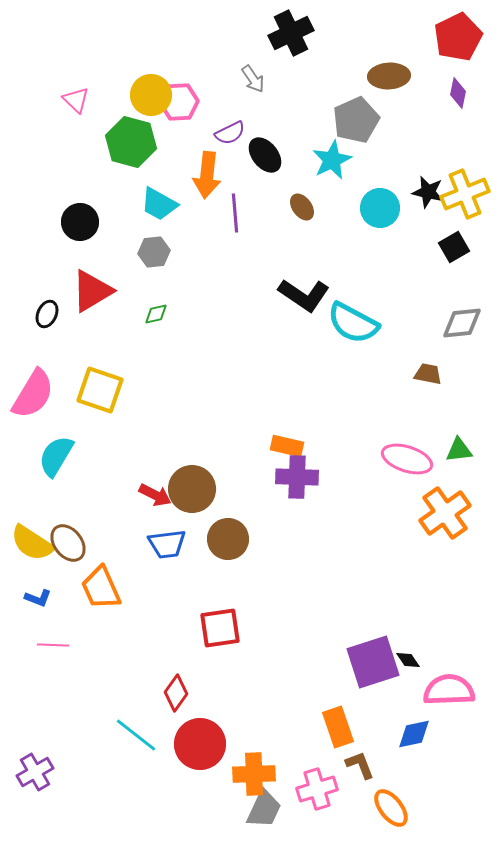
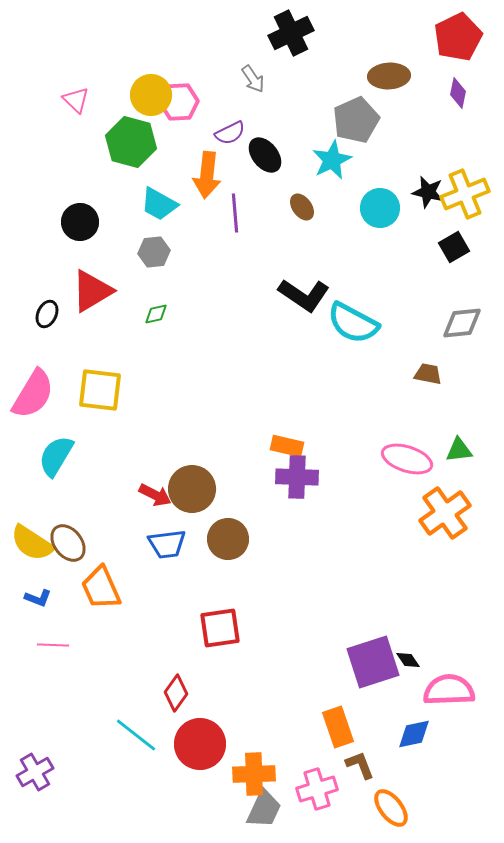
yellow square at (100, 390): rotated 12 degrees counterclockwise
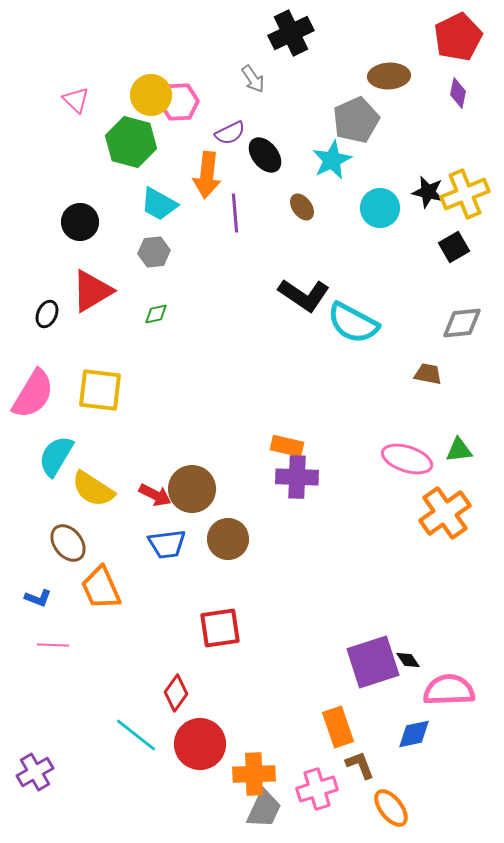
yellow semicircle at (32, 543): moved 61 px right, 54 px up
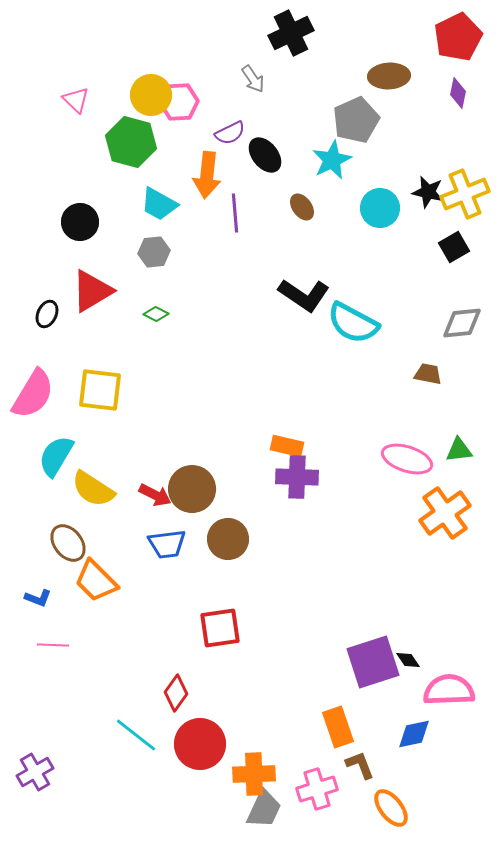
green diamond at (156, 314): rotated 40 degrees clockwise
orange trapezoid at (101, 588): moved 5 px left, 7 px up; rotated 21 degrees counterclockwise
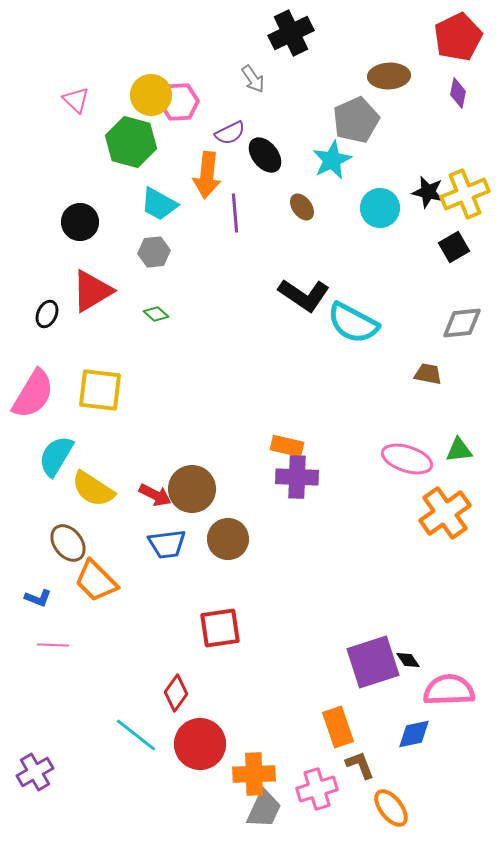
green diamond at (156, 314): rotated 15 degrees clockwise
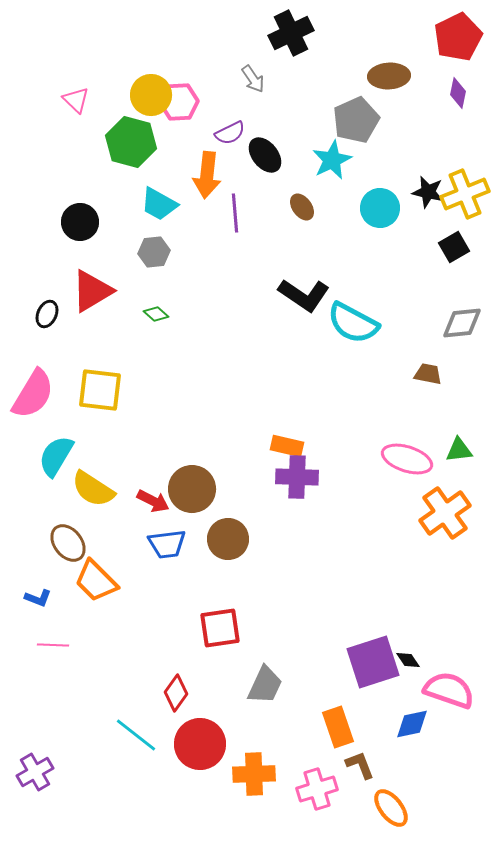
red arrow at (155, 495): moved 2 px left, 6 px down
pink semicircle at (449, 690): rotated 21 degrees clockwise
blue diamond at (414, 734): moved 2 px left, 10 px up
gray trapezoid at (264, 809): moved 1 px right, 124 px up
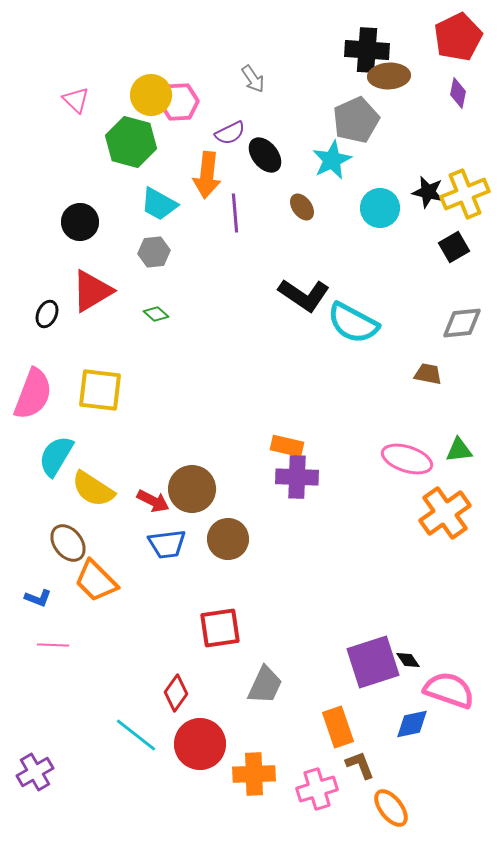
black cross at (291, 33): moved 76 px right, 17 px down; rotated 30 degrees clockwise
pink semicircle at (33, 394): rotated 10 degrees counterclockwise
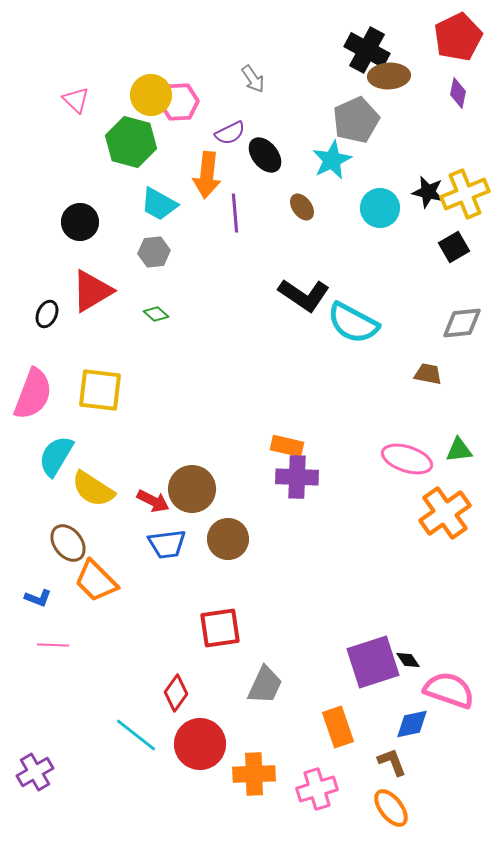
black cross at (367, 50): rotated 24 degrees clockwise
brown L-shape at (360, 765): moved 32 px right, 3 px up
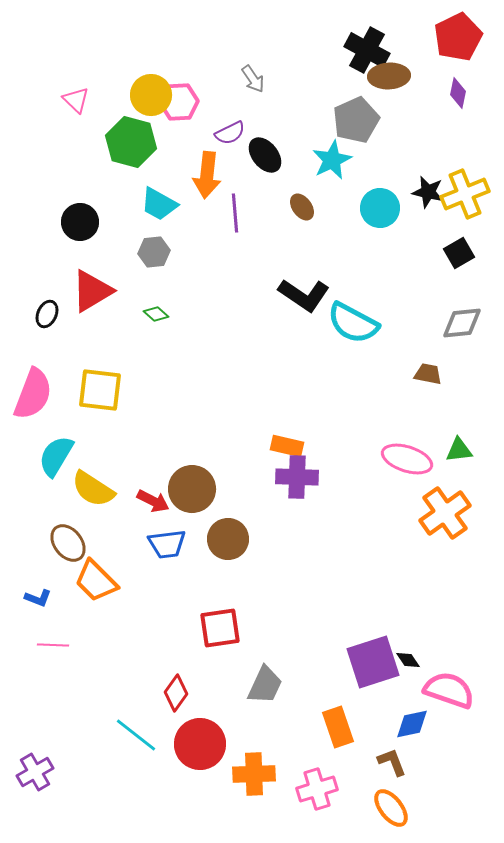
black square at (454, 247): moved 5 px right, 6 px down
